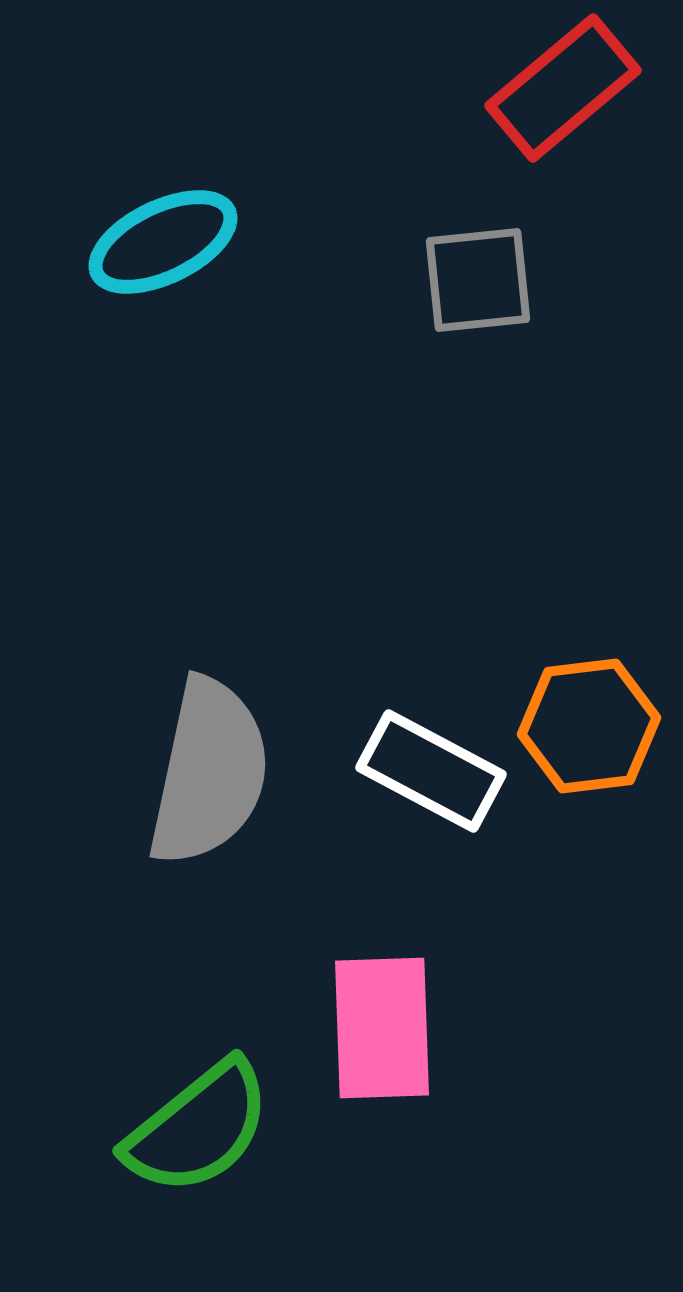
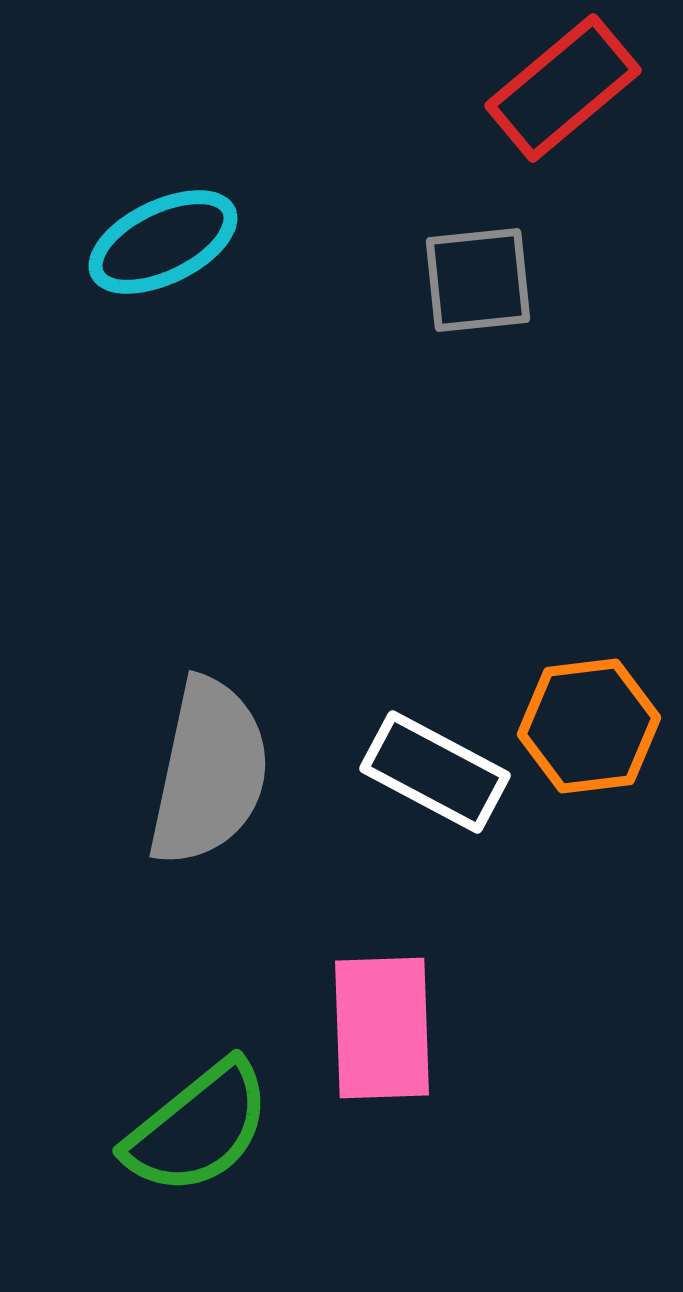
white rectangle: moved 4 px right, 1 px down
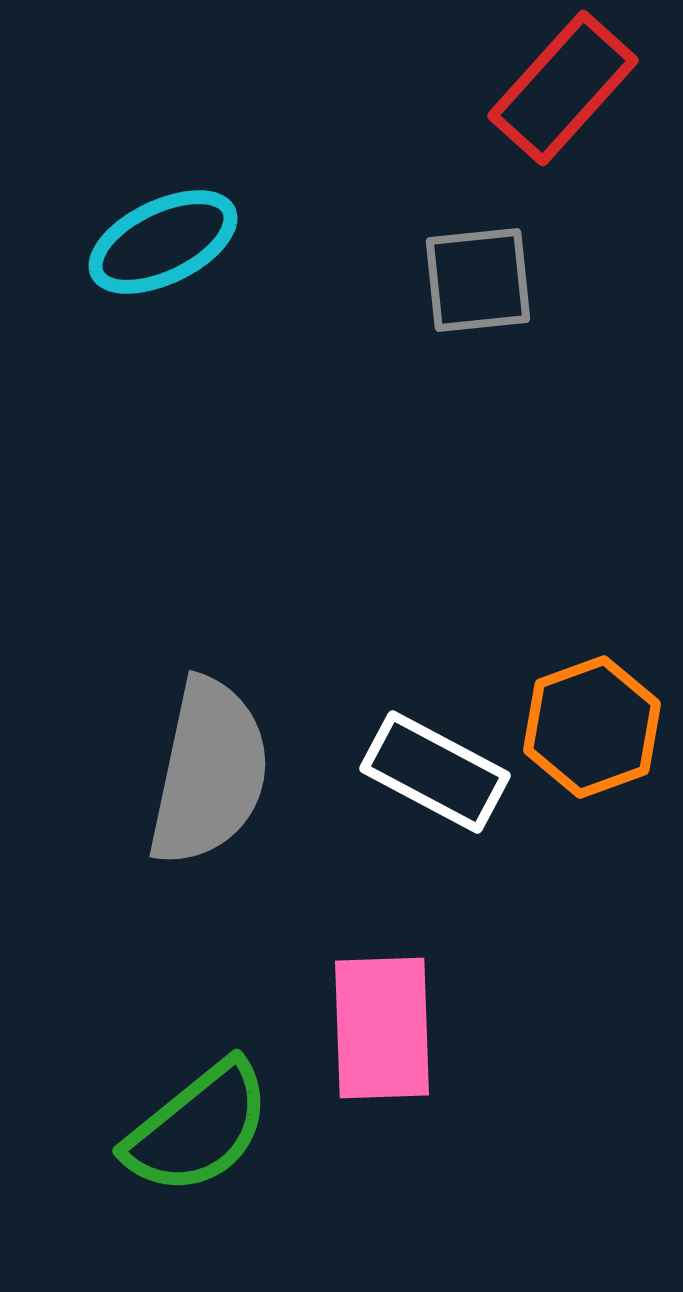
red rectangle: rotated 8 degrees counterclockwise
orange hexagon: moved 3 px right, 1 px down; rotated 13 degrees counterclockwise
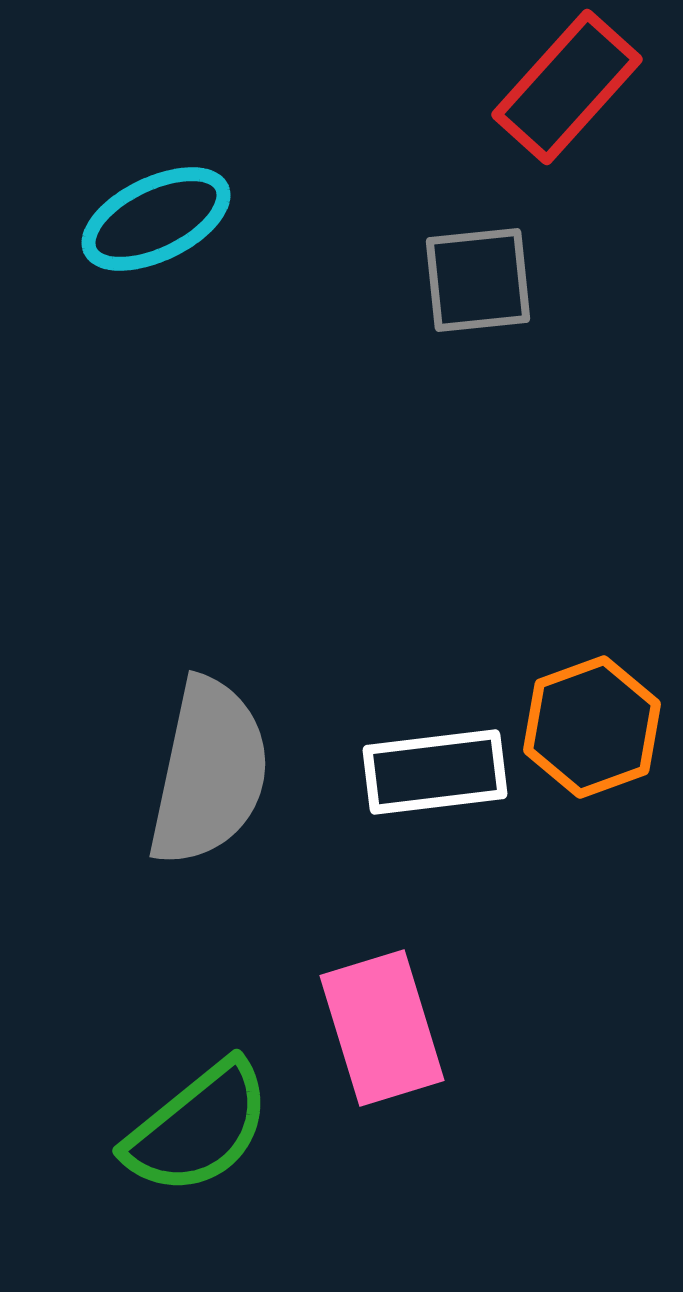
red rectangle: moved 4 px right, 1 px up
cyan ellipse: moved 7 px left, 23 px up
white rectangle: rotated 35 degrees counterclockwise
pink rectangle: rotated 15 degrees counterclockwise
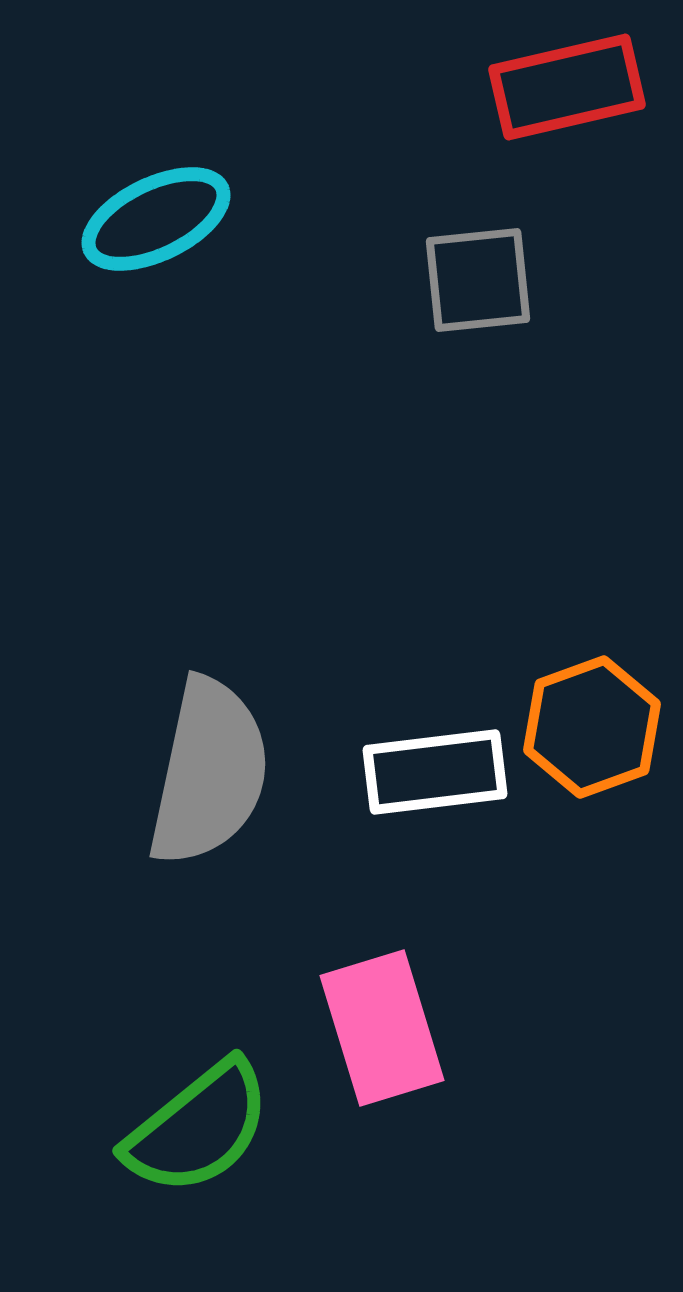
red rectangle: rotated 35 degrees clockwise
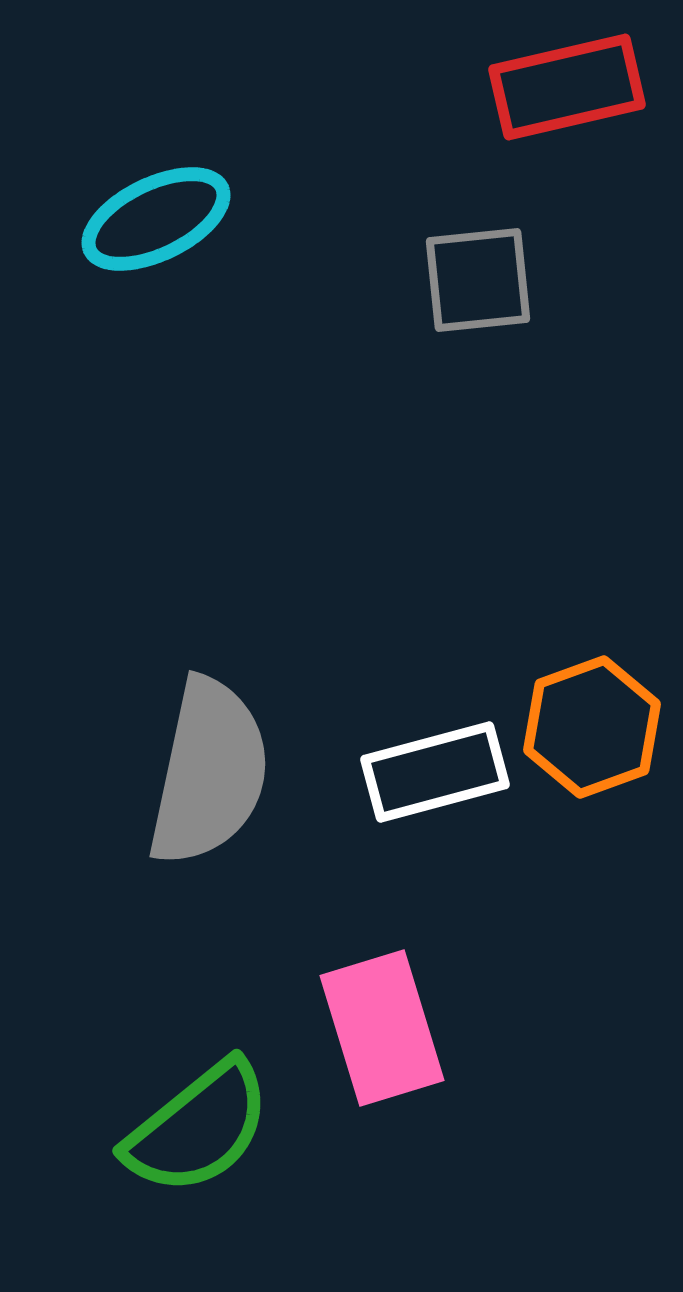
white rectangle: rotated 8 degrees counterclockwise
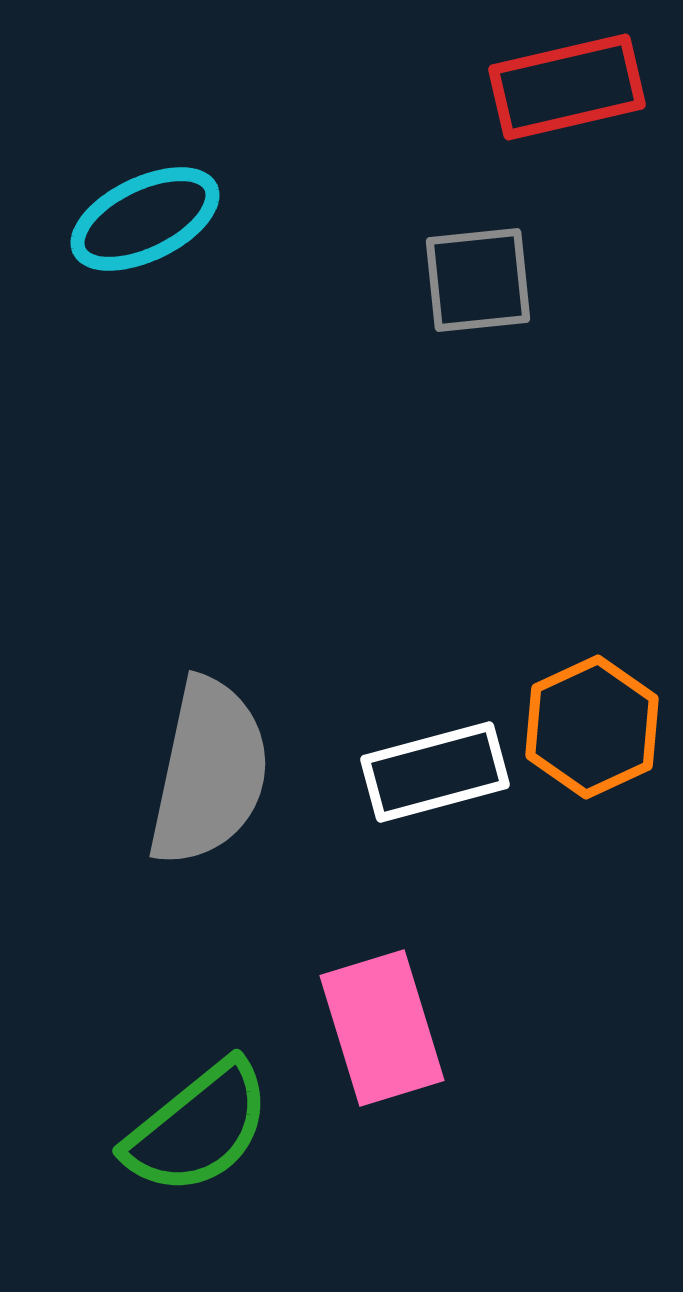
cyan ellipse: moved 11 px left
orange hexagon: rotated 5 degrees counterclockwise
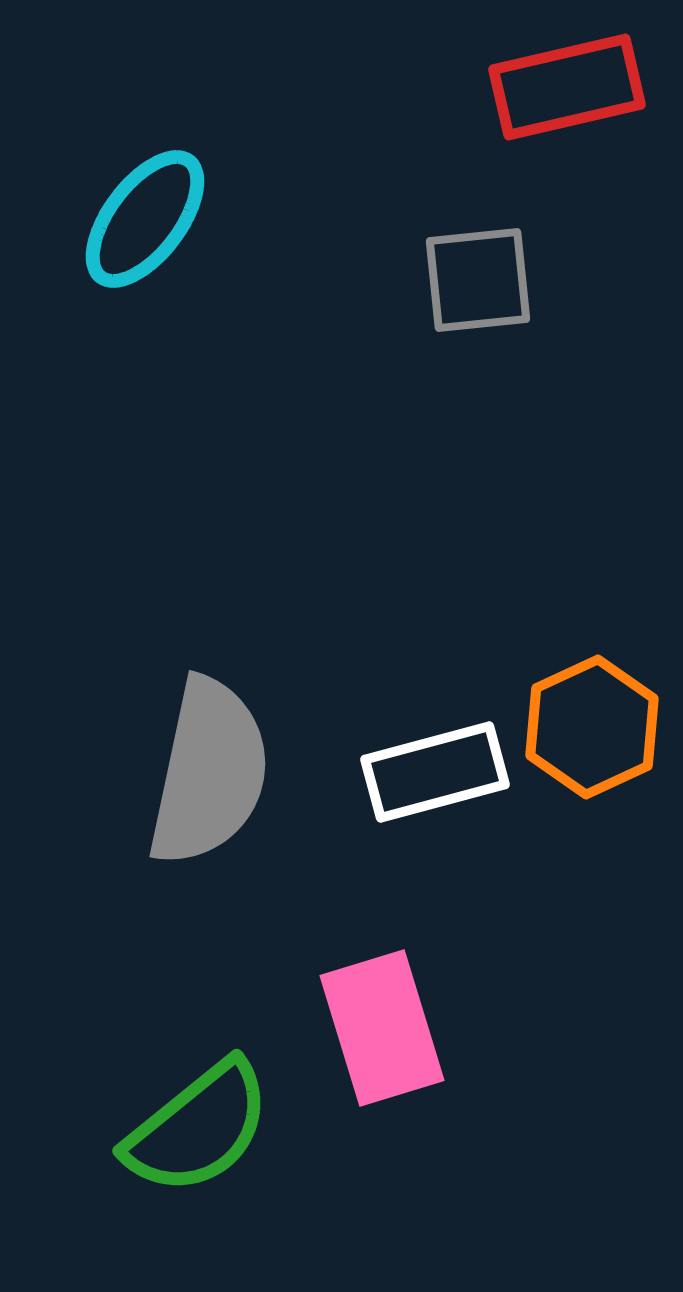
cyan ellipse: rotated 27 degrees counterclockwise
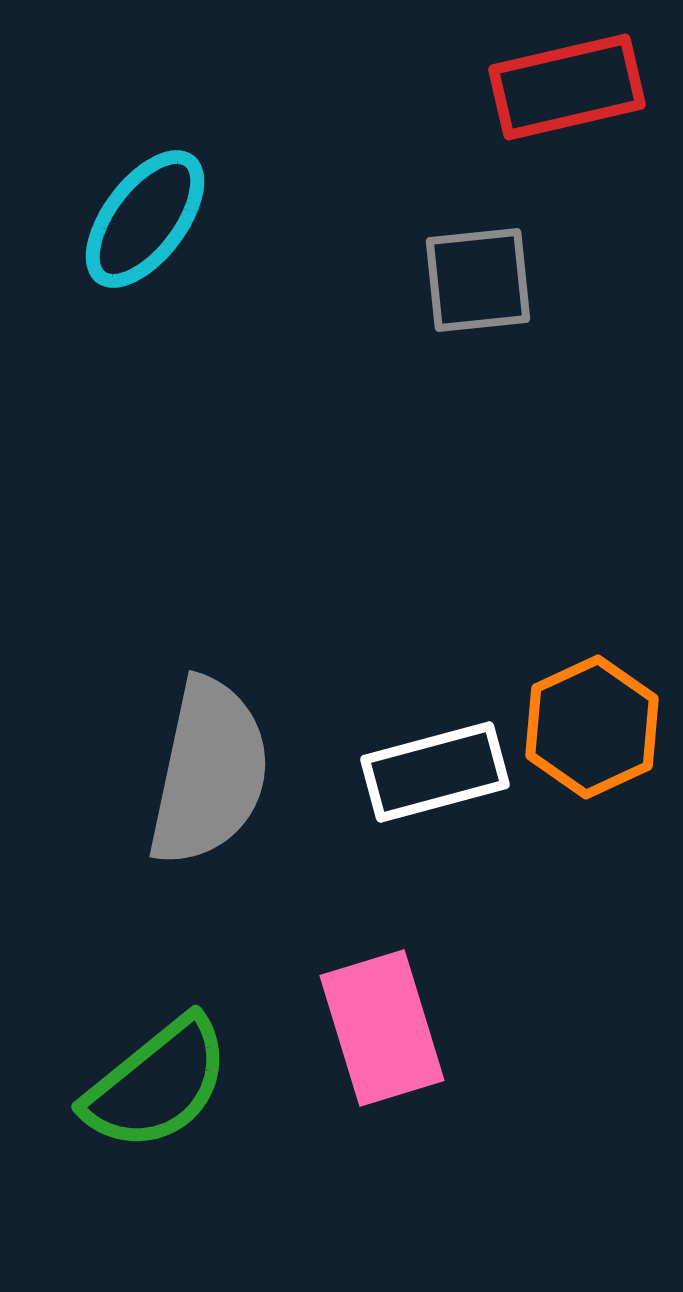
green semicircle: moved 41 px left, 44 px up
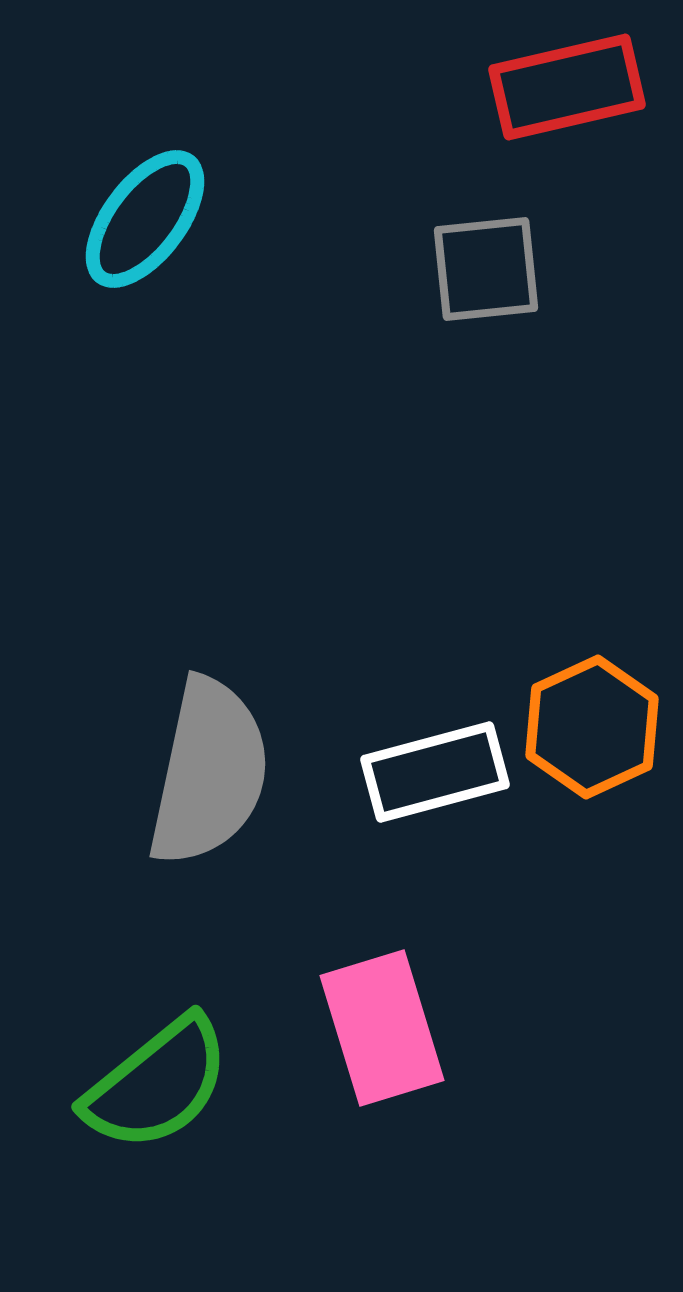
gray square: moved 8 px right, 11 px up
